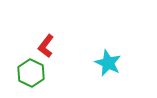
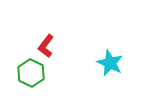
cyan star: moved 2 px right
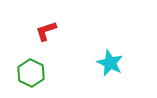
red L-shape: moved 15 px up; rotated 35 degrees clockwise
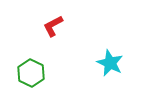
red L-shape: moved 7 px right, 5 px up; rotated 10 degrees counterclockwise
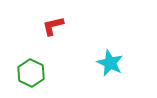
red L-shape: rotated 15 degrees clockwise
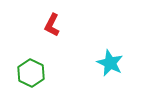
red L-shape: moved 1 px left, 1 px up; rotated 50 degrees counterclockwise
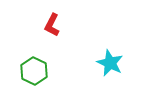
green hexagon: moved 3 px right, 2 px up
